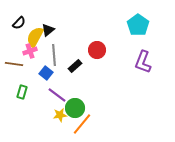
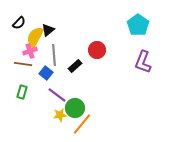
brown line: moved 9 px right
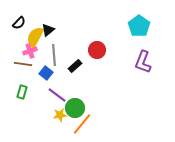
cyan pentagon: moved 1 px right, 1 px down
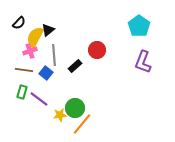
brown line: moved 1 px right, 6 px down
purple line: moved 18 px left, 4 px down
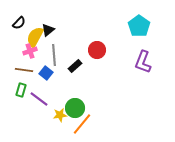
green rectangle: moved 1 px left, 2 px up
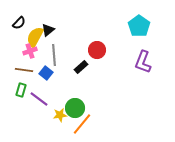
black rectangle: moved 6 px right, 1 px down
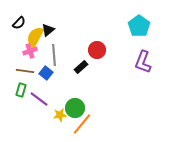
brown line: moved 1 px right, 1 px down
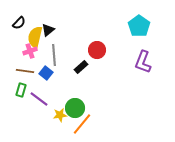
yellow semicircle: rotated 15 degrees counterclockwise
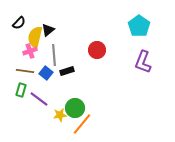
black rectangle: moved 14 px left, 4 px down; rotated 24 degrees clockwise
